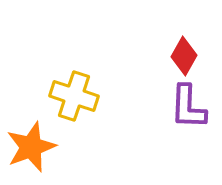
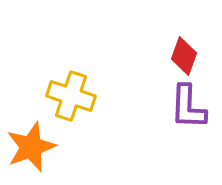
red diamond: rotated 9 degrees counterclockwise
yellow cross: moved 3 px left
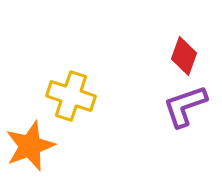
purple L-shape: moved 3 px left, 1 px up; rotated 69 degrees clockwise
orange star: moved 1 px left, 1 px up
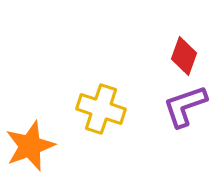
yellow cross: moved 30 px right, 13 px down
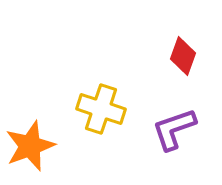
red diamond: moved 1 px left
purple L-shape: moved 11 px left, 23 px down
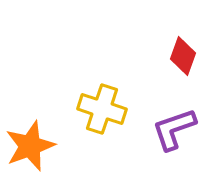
yellow cross: moved 1 px right
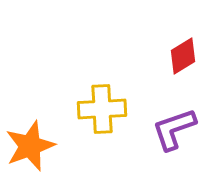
red diamond: rotated 39 degrees clockwise
yellow cross: rotated 21 degrees counterclockwise
